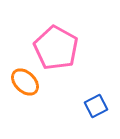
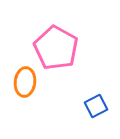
orange ellipse: rotated 52 degrees clockwise
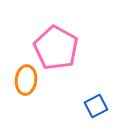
orange ellipse: moved 1 px right, 2 px up
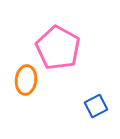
pink pentagon: moved 2 px right
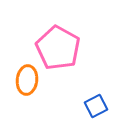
orange ellipse: moved 1 px right
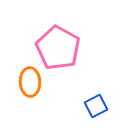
orange ellipse: moved 3 px right, 2 px down; rotated 8 degrees counterclockwise
